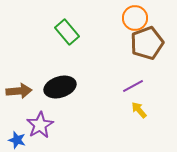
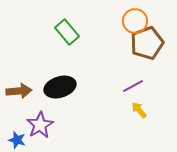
orange circle: moved 3 px down
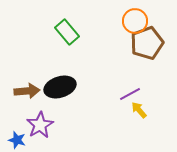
purple line: moved 3 px left, 8 px down
brown arrow: moved 8 px right
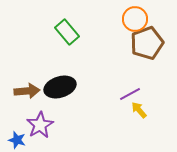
orange circle: moved 2 px up
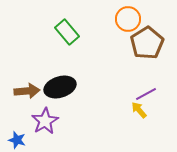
orange circle: moved 7 px left
brown pentagon: rotated 12 degrees counterclockwise
purple line: moved 16 px right
purple star: moved 5 px right, 4 px up
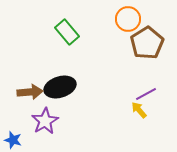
brown arrow: moved 3 px right, 1 px down
blue star: moved 4 px left
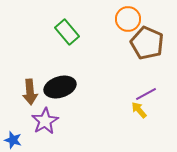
brown pentagon: rotated 16 degrees counterclockwise
brown arrow: rotated 90 degrees clockwise
